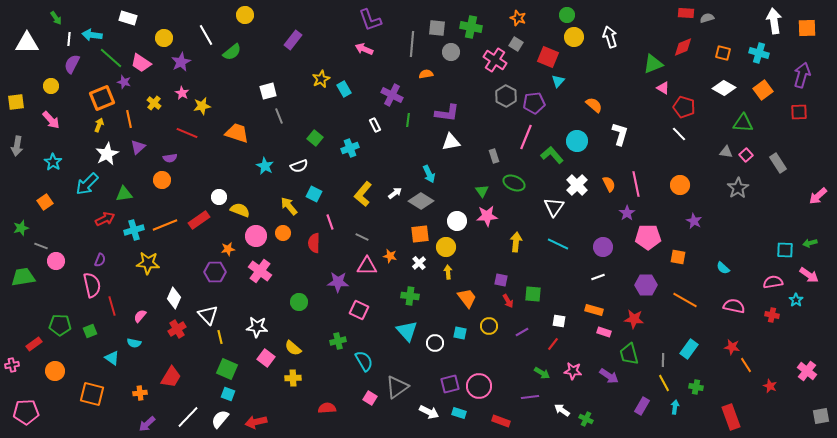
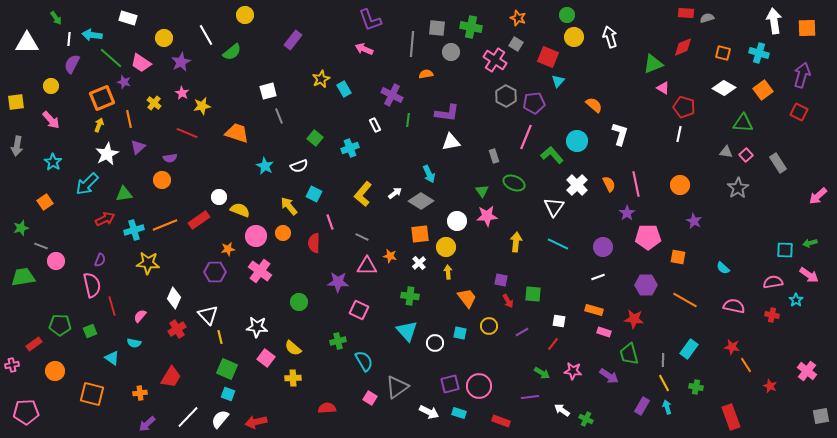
red square at (799, 112): rotated 30 degrees clockwise
white line at (679, 134): rotated 56 degrees clockwise
cyan arrow at (675, 407): moved 8 px left; rotated 24 degrees counterclockwise
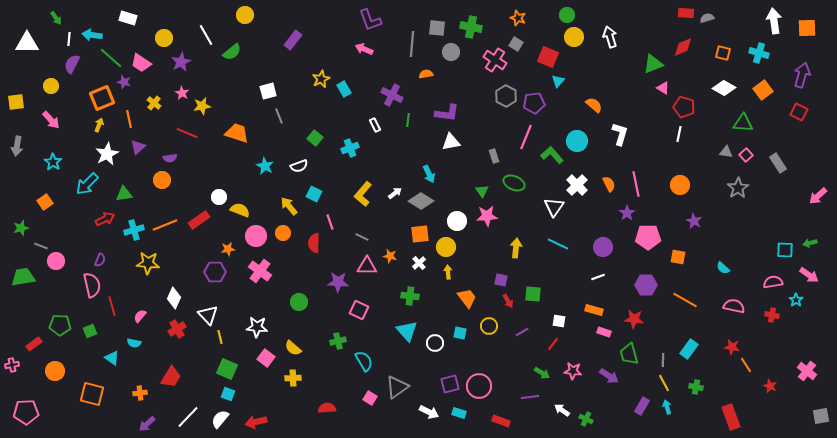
yellow arrow at (516, 242): moved 6 px down
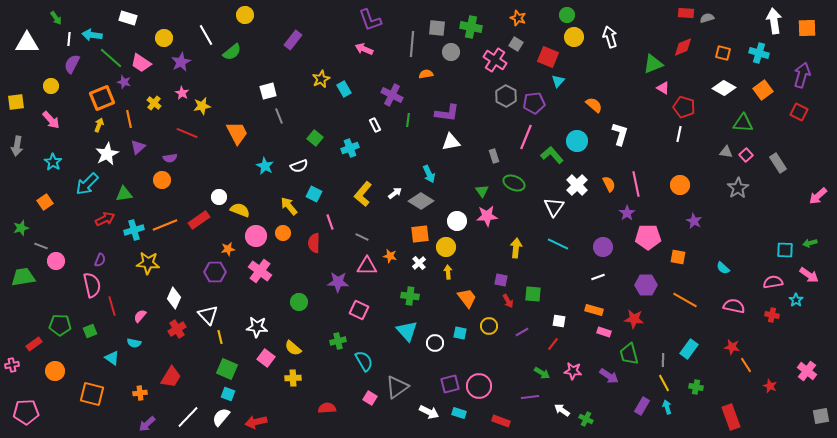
orange trapezoid at (237, 133): rotated 45 degrees clockwise
white semicircle at (220, 419): moved 1 px right, 2 px up
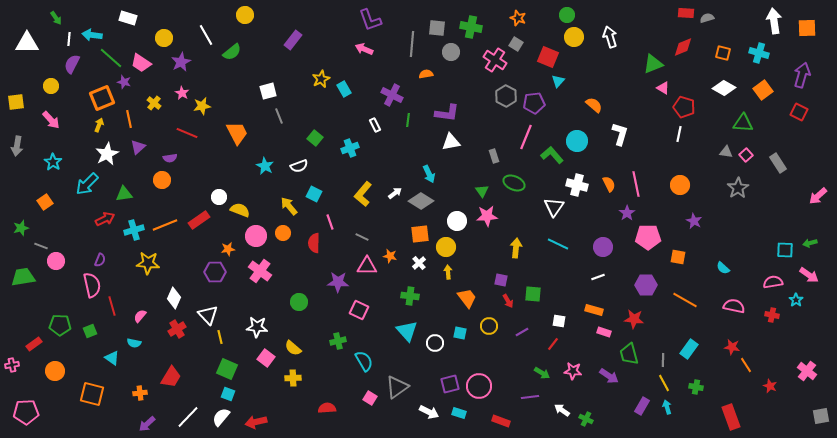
white cross at (577, 185): rotated 30 degrees counterclockwise
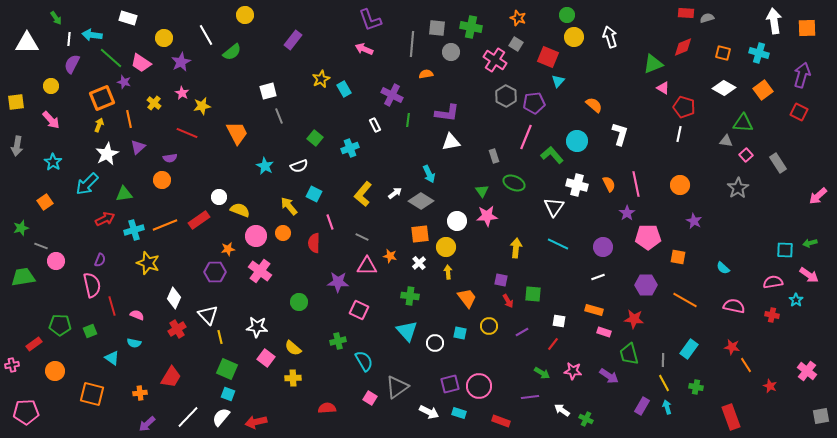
gray triangle at (726, 152): moved 11 px up
yellow star at (148, 263): rotated 15 degrees clockwise
pink semicircle at (140, 316): moved 3 px left, 1 px up; rotated 72 degrees clockwise
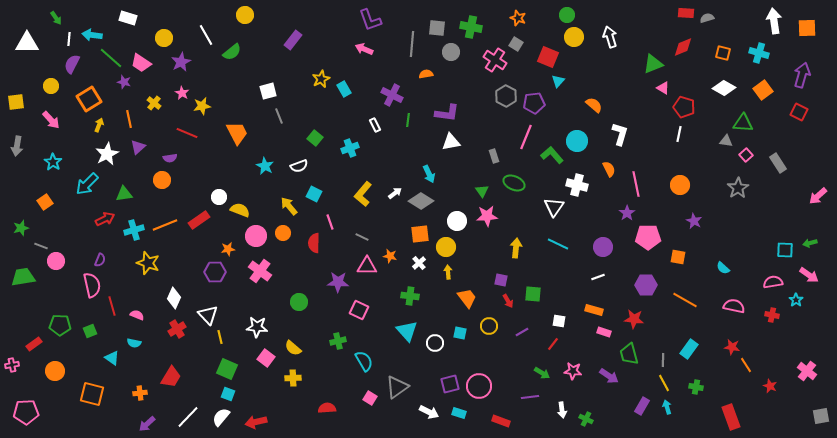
orange square at (102, 98): moved 13 px left, 1 px down; rotated 10 degrees counterclockwise
orange semicircle at (609, 184): moved 15 px up
white arrow at (562, 410): rotated 133 degrees counterclockwise
